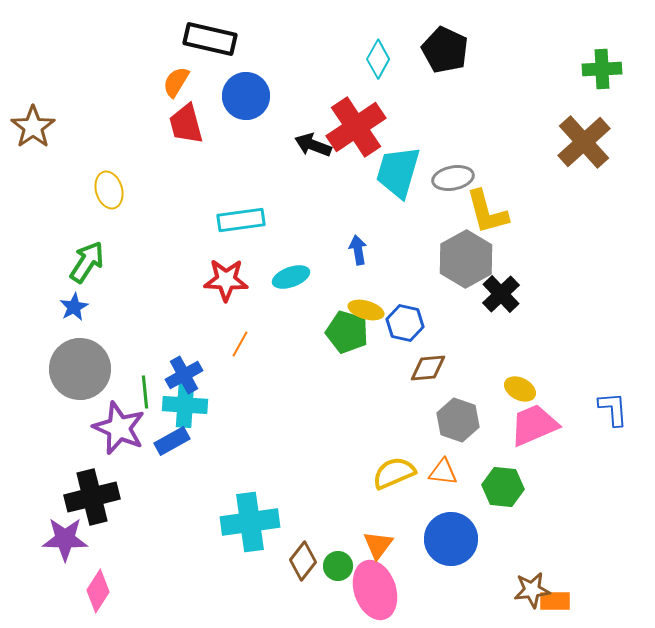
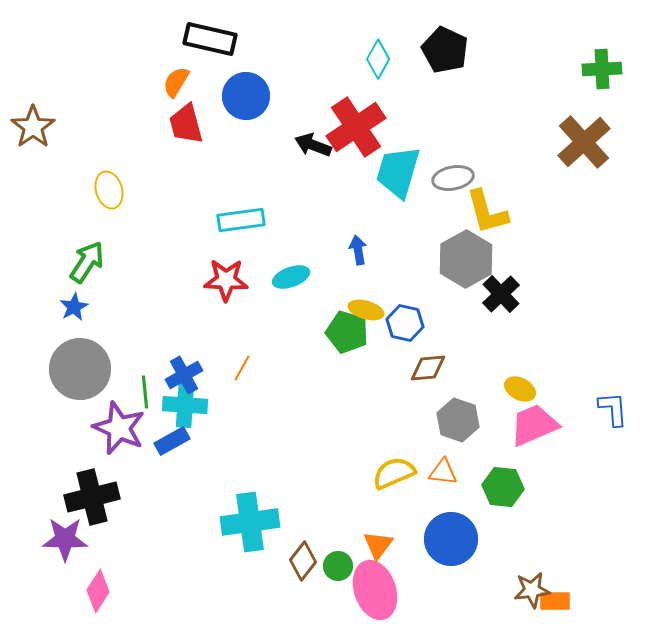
orange line at (240, 344): moved 2 px right, 24 px down
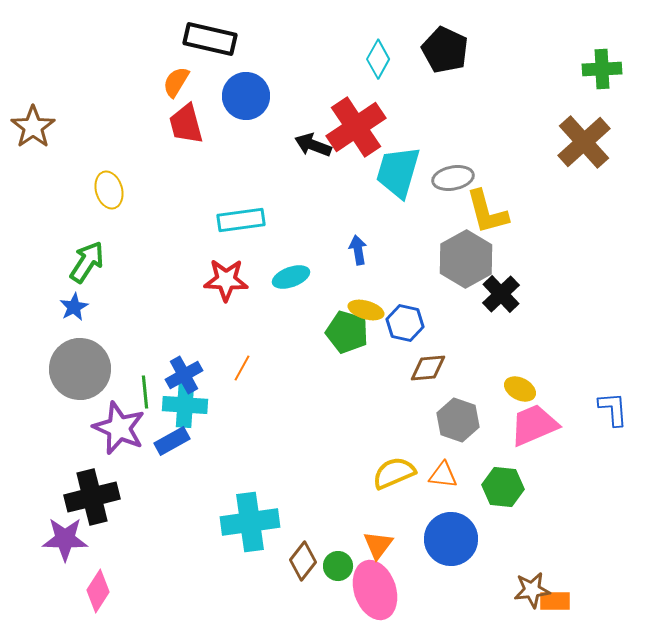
orange triangle at (443, 472): moved 3 px down
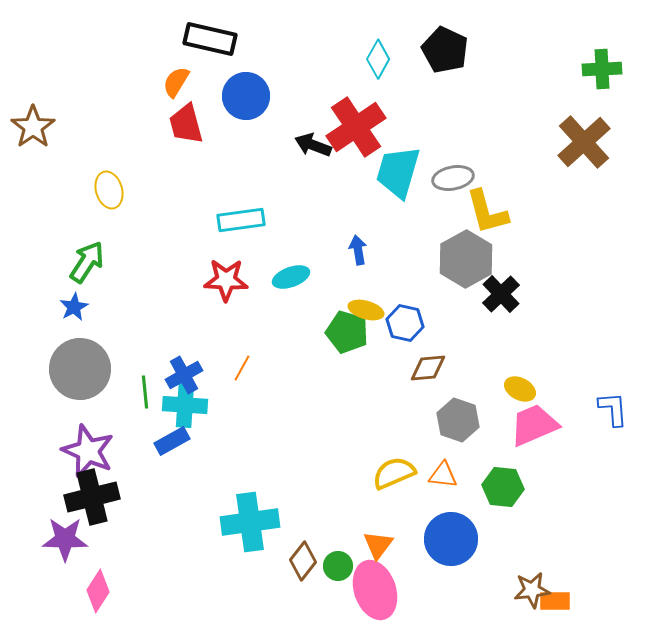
purple star at (119, 428): moved 31 px left, 23 px down
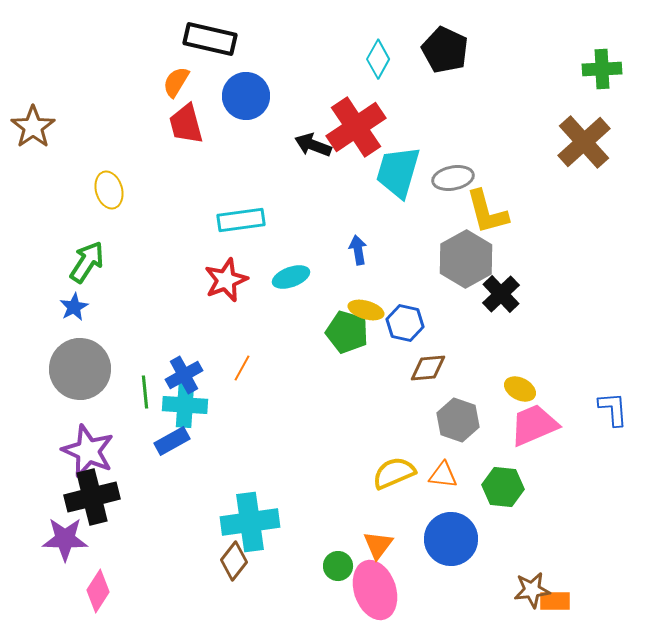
red star at (226, 280): rotated 24 degrees counterclockwise
brown diamond at (303, 561): moved 69 px left
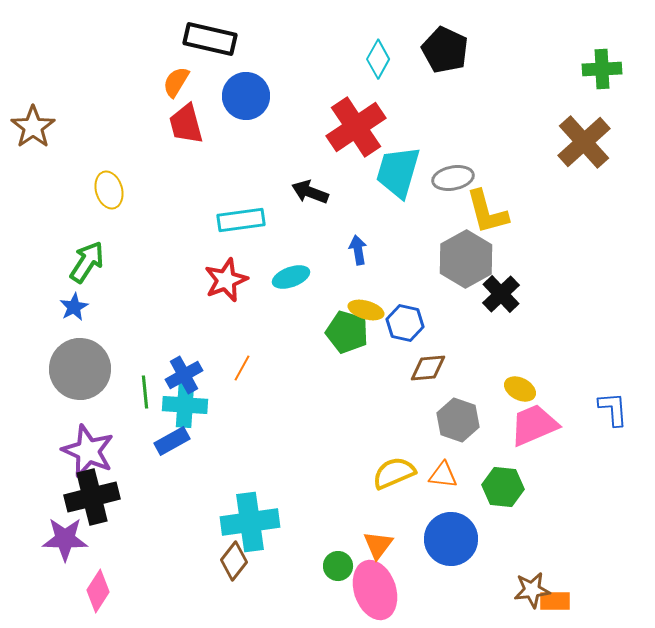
black arrow at (313, 145): moved 3 px left, 47 px down
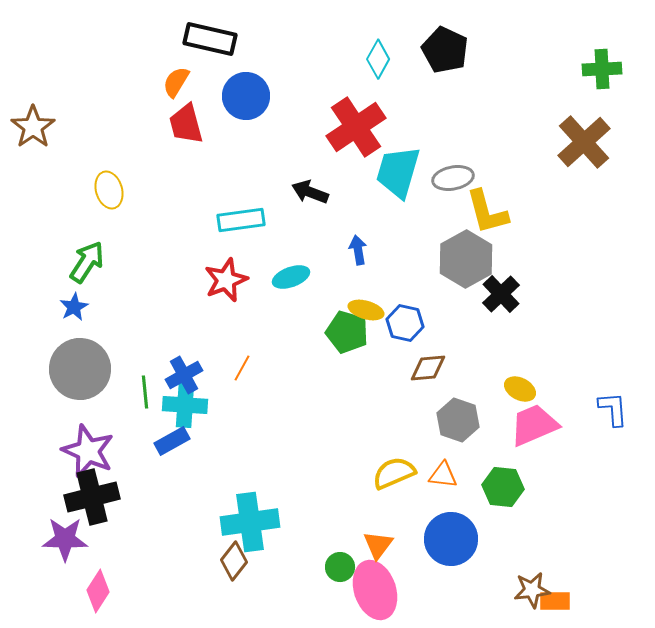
green circle at (338, 566): moved 2 px right, 1 px down
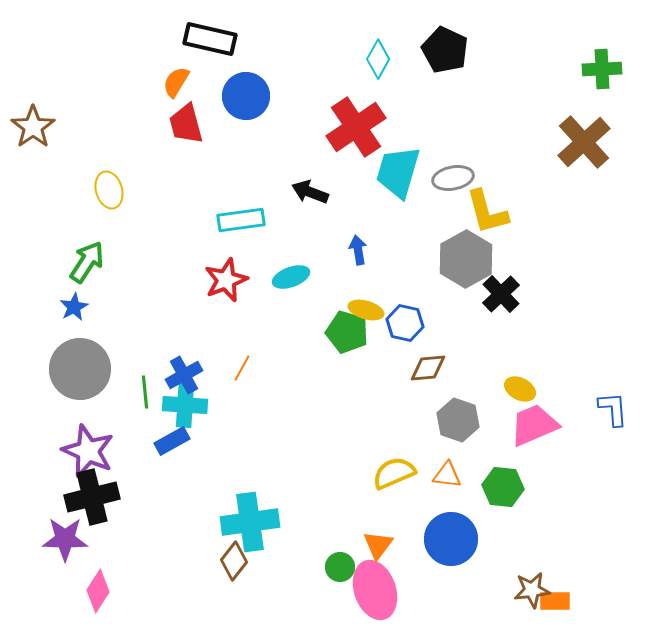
orange triangle at (443, 475): moved 4 px right
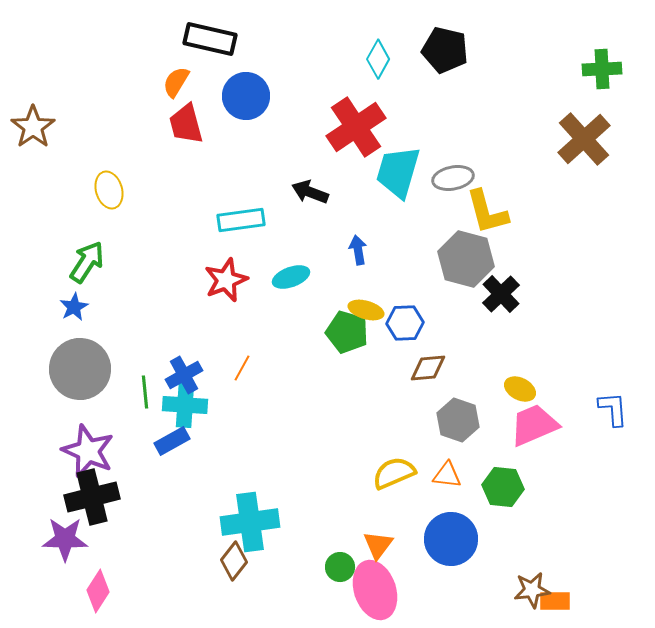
black pentagon at (445, 50): rotated 12 degrees counterclockwise
brown cross at (584, 142): moved 3 px up
gray hexagon at (466, 259): rotated 16 degrees counterclockwise
blue hexagon at (405, 323): rotated 15 degrees counterclockwise
